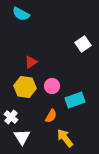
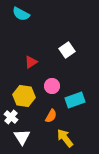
white square: moved 16 px left, 6 px down
yellow hexagon: moved 1 px left, 9 px down
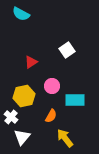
yellow hexagon: rotated 20 degrees counterclockwise
cyan rectangle: rotated 18 degrees clockwise
white triangle: rotated 12 degrees clockwise
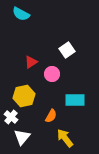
pink circle: moved 12 px up
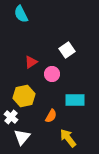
cyan semicircle: rotated 36 degrees clockwise
yellow arrow: moved 3 px right
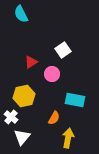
white square: moved 4 px left
cyan rectangle: rotated 12 degrees clockwise
orange semicircle: moved 3 px right, 2 px down
yellow arrow: rotated 48 degrees clockwise
